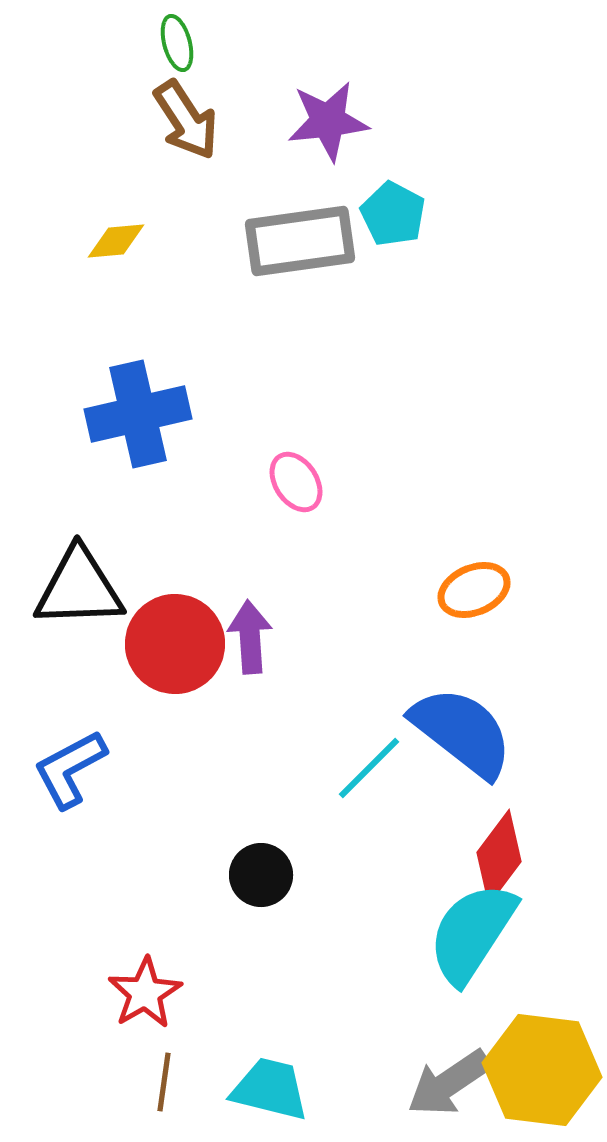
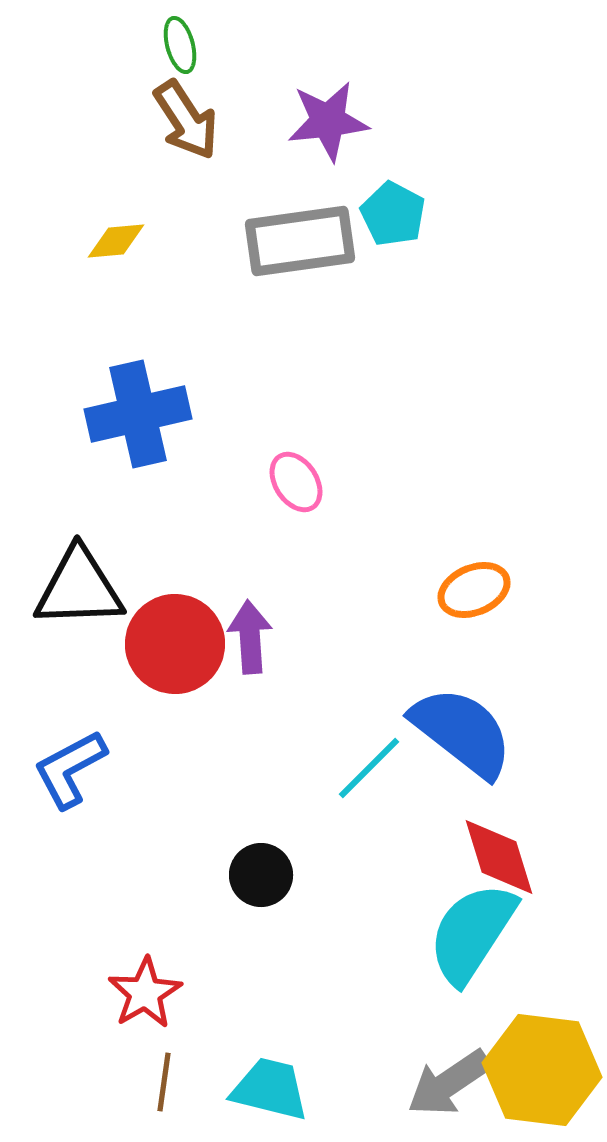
green ellipse: moved 3 px right, 2 px down
red diamond: rotated 54 degrees counterclockwise
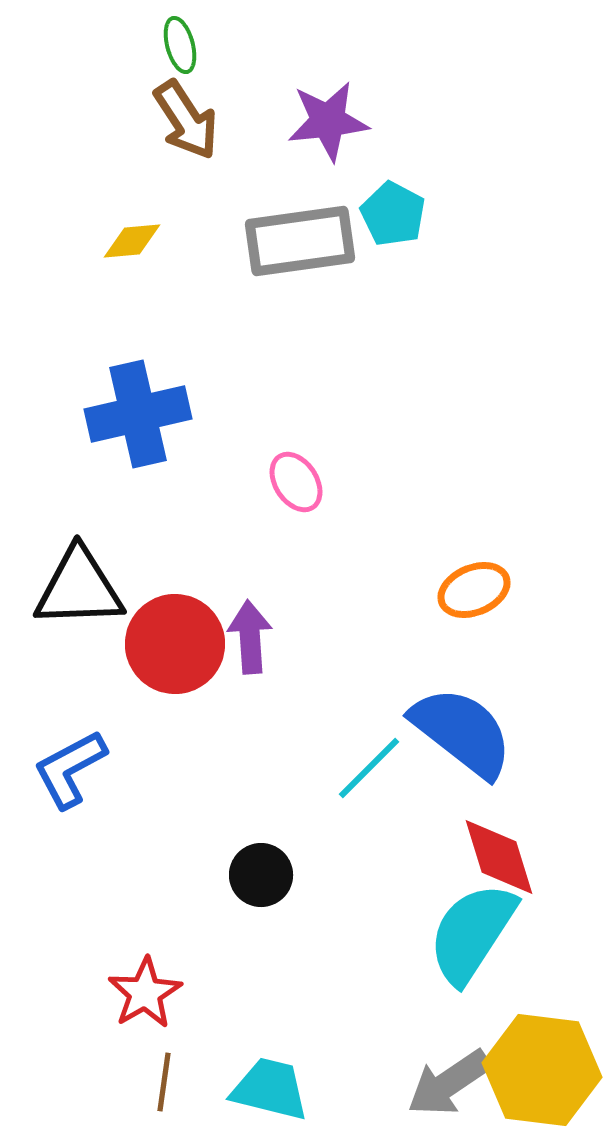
yellow diamond: moved 16 px right
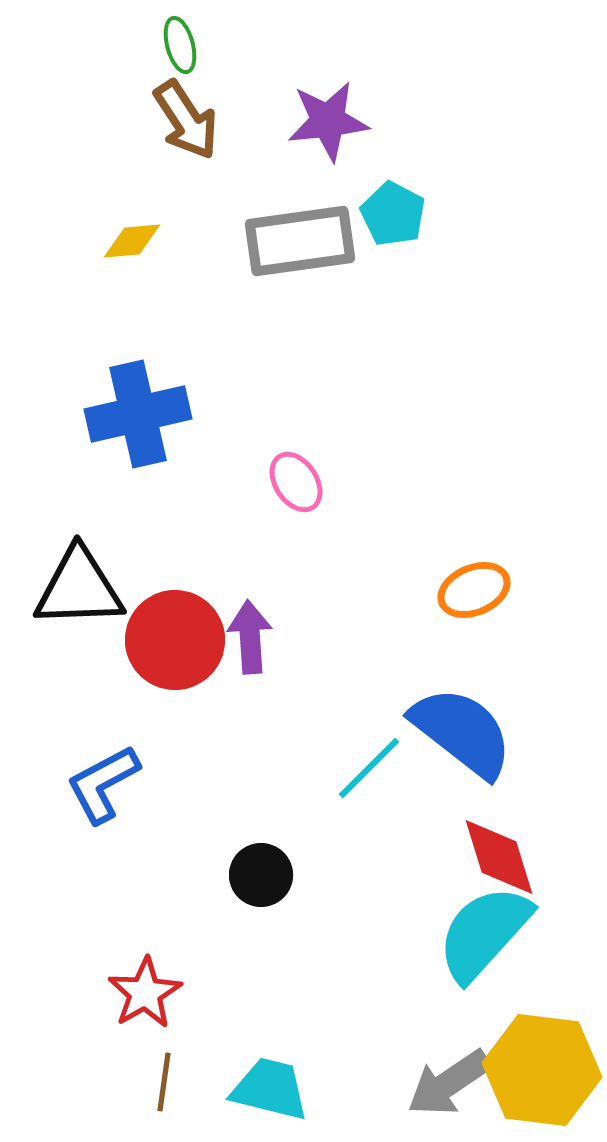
red circle: moved 4 px up
blue L-shape: moved 33 px right, 15 px down
cyan semicircle: moved 12 px right; rotated 9 degrees clockwise
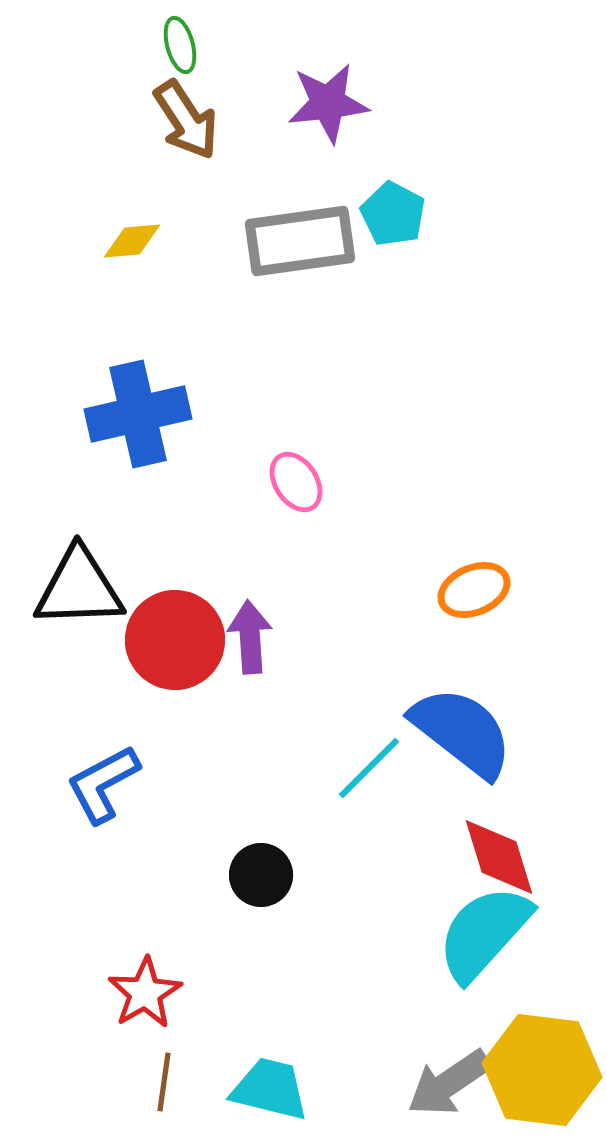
purple star: moved 18 px up
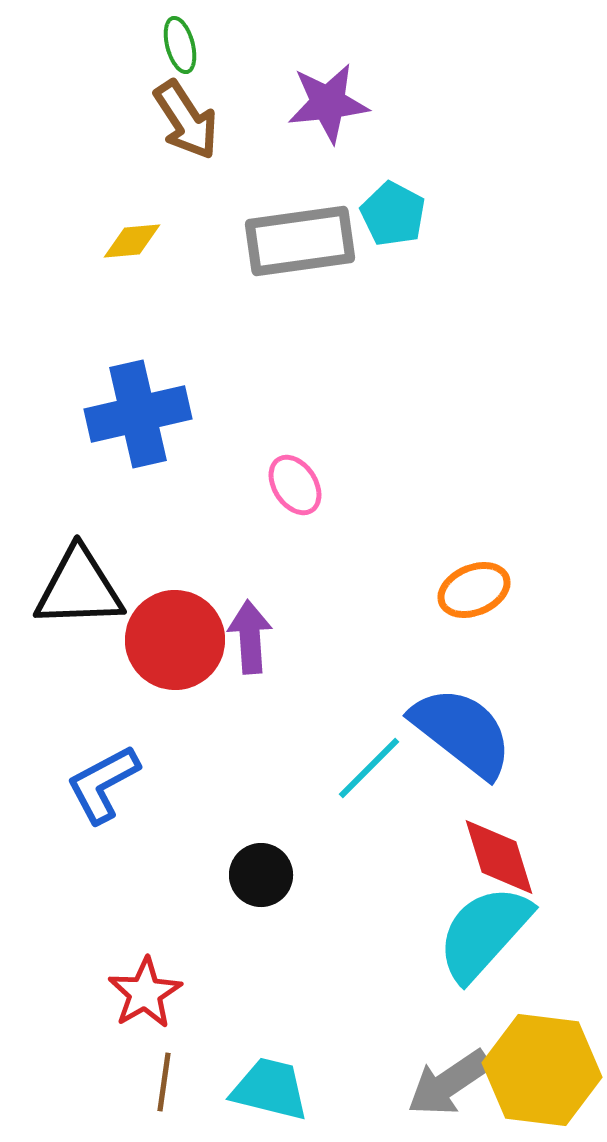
pink ellipse: moved 1 px left, 3 px down
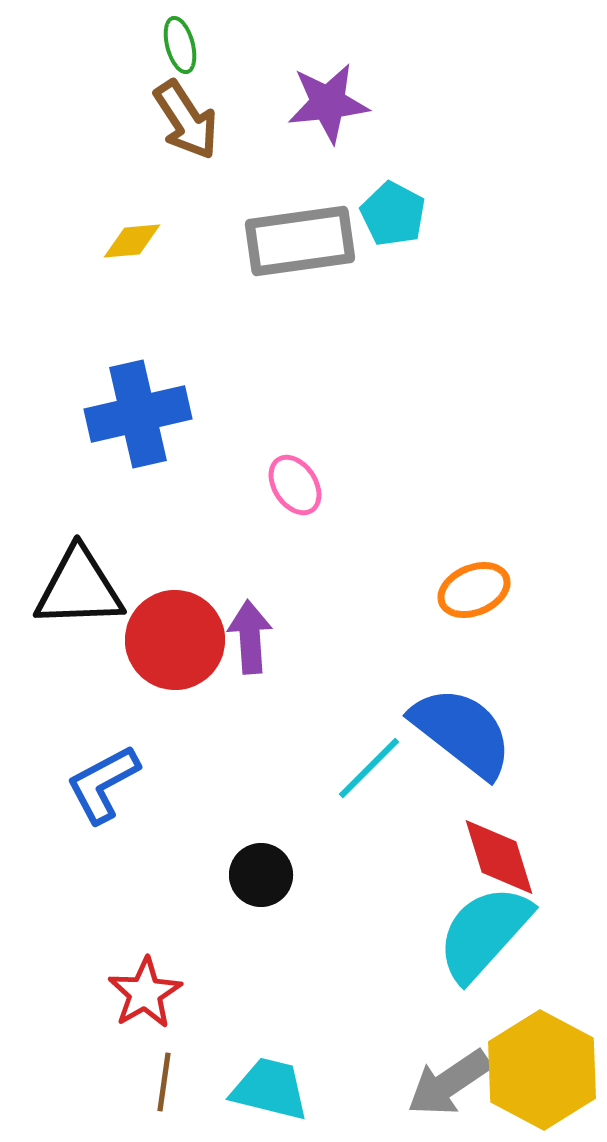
yellow hexagon: rotated 21 degrees clockwise
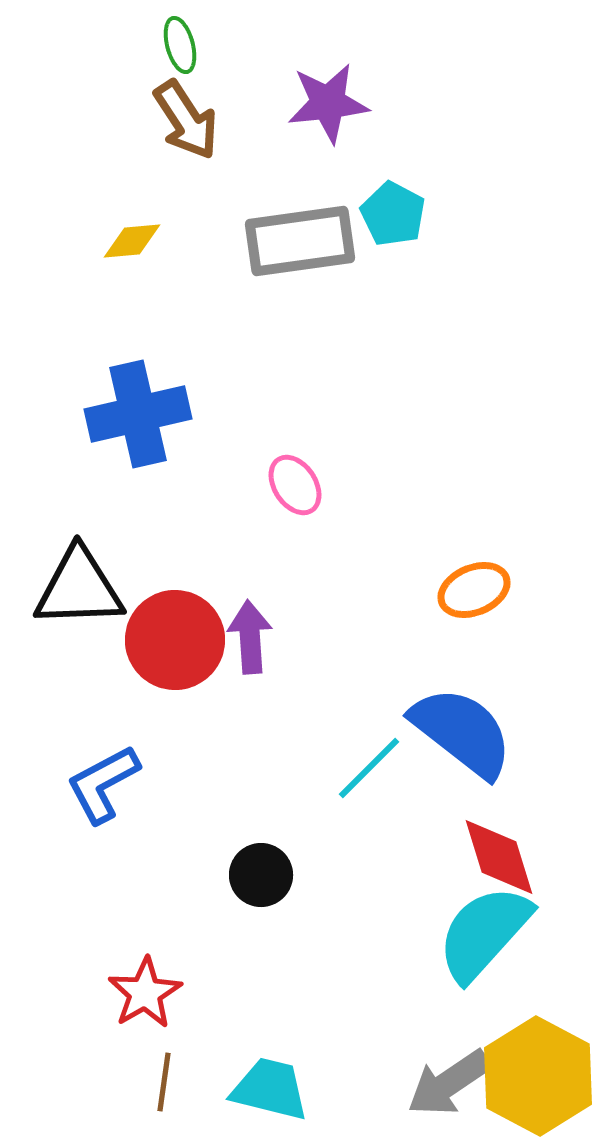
yellow hexagon: moved 4 px left, 6 px down
